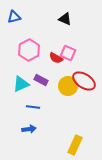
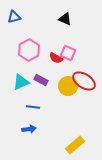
cyan triangle: moved 2 px up
yellow rectangle: rotated 24 degrees clockwise
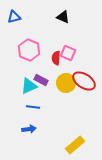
black triangle: moved 2 px left, 2 px up
pink hexagon: rotated 10 degrees counterclockwise
red semicircle: rotated 64 degrees clockwise
cyan triangle: moved 8 px right, 4 px down
yellow circle: moved 2 px left, 3 px up
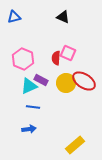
pink hexagon: moved 6 px left, 9 px down
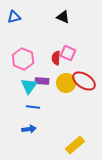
purple rectangle: moved 1 px right, 1 px down; rotated 24 degrees counterclockwise
cyan triangle: rotated 30 degrees counterclockwise
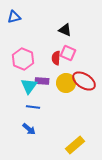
black triangle: moved 2 px right, 13 px down
blue arrow: rotated 48 degrees clockwise
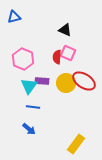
red semicircle: moved 1 px right, 1 px up
yellow rectangle: moved 1 px right, 1 px up; rotated 12 degrees counterclockwise
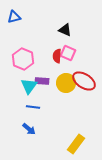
red semicircle: moved 1 px up
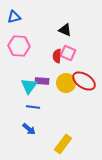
pink hexagon: moved 4 px left, 13 px up; rotated 20 degrees counterclockwise
yellow rectangle: moved 13 px left
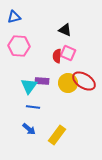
yellow circle: moved 2 px right
yellow rectangle: moved 6 px left, 9 px up
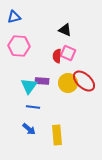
red ellipse: rotated 10 degrees clockwise
yellow rectangle: rotated 42 degrees counterclockwise
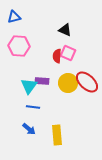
red ellipse: moved 3 px right, 1 px down
